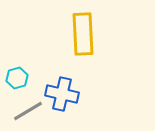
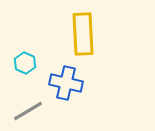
cyan hexagon: moved 8 px right, 15 px up; rotated 20 degrees counterclockwise
blue cross: moved 4 px right, 11 px up
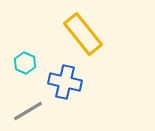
yellow rectangle: rotated 36 degrees counterclockwise
blue cross: moved 1 px left, 1 px up
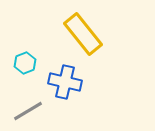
cyan hexagon: rotated 15 degrees clockwise
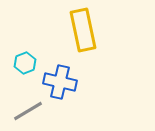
yellow rectangle: moved 4 px up; rotated 27 degrees clockwise
blue cross: moved 5 px left
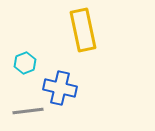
blue cross: moved 6 px down
gray line: rotated 24 degrees clockwise
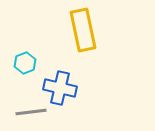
gray line: moved 3 px right, 1 px down
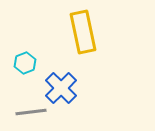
yellow rectangle: moved 2 px down
blue cross: moved 1 px right; rotated 32 degrees clockwise
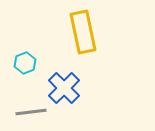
blue cross: moved 3 px right
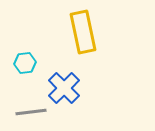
cyan hexagon: rotated 15 degrees clockwise
